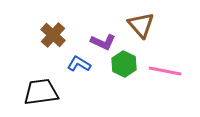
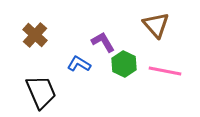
brown triangle: moved 15 px right
brown cross: moved 18 px left
purple L-shape: rotated 145 degrees counterclockwise
black trapezoid: rotated 75 degrees clockwise
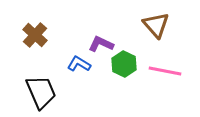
purple L-shape: moved 2 px left, 2 px down; rotated 35 degrees counterclockwise
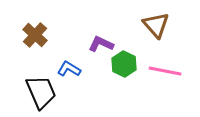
blue L-shape: moved 10 px left, 5 px down
